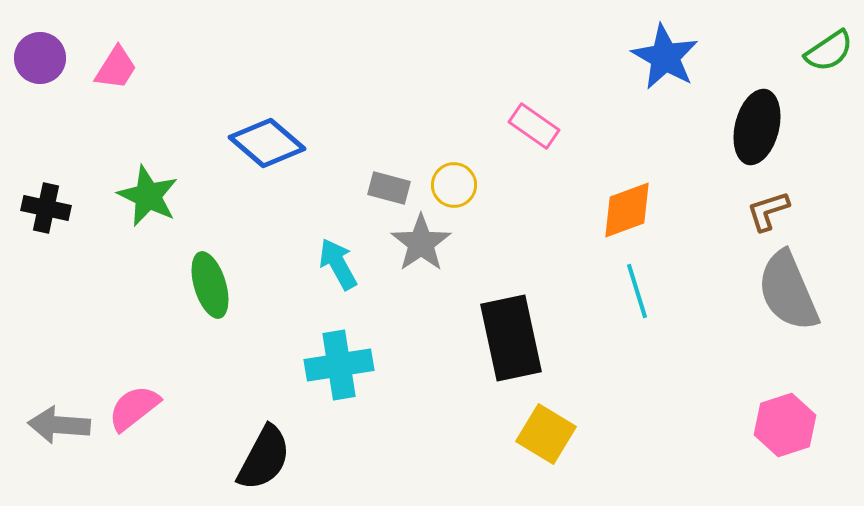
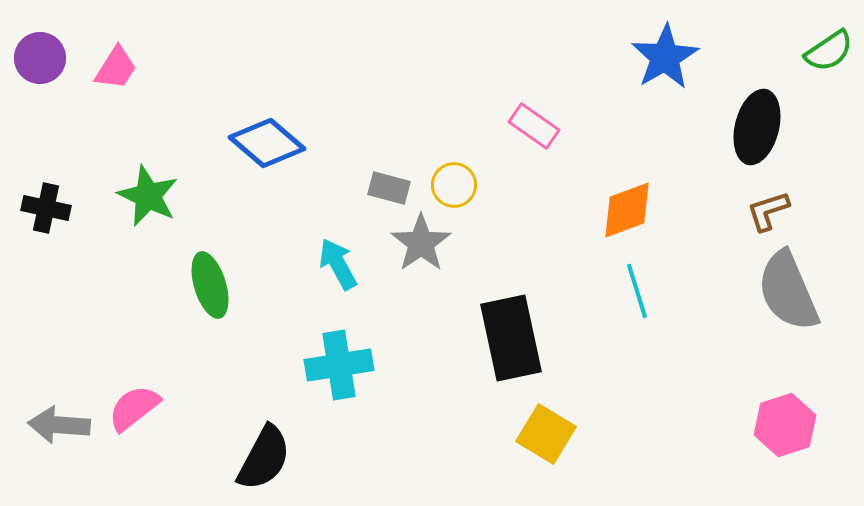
blue star: rotated 12 degrees clockwise
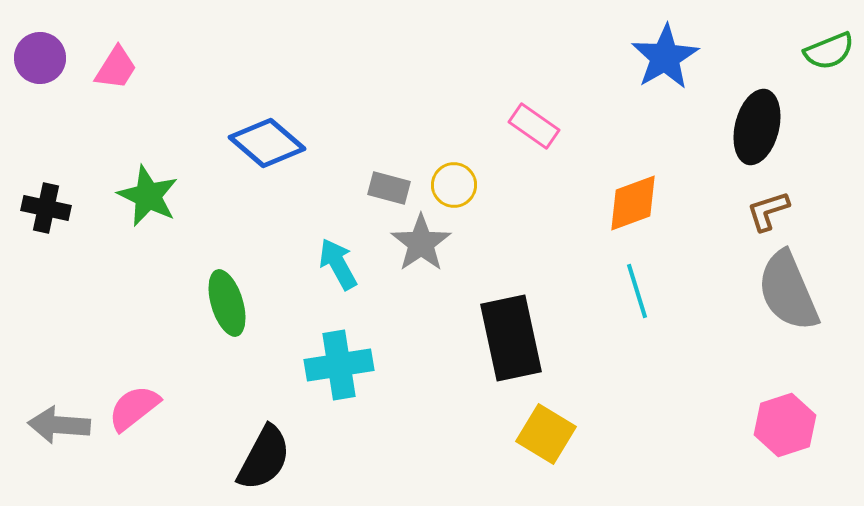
green semicircle: rotated 12 degrees clockwise
orange diamond: moved 6 px right, 7 px up
green ellipse: moved 17 px right, 18 px down
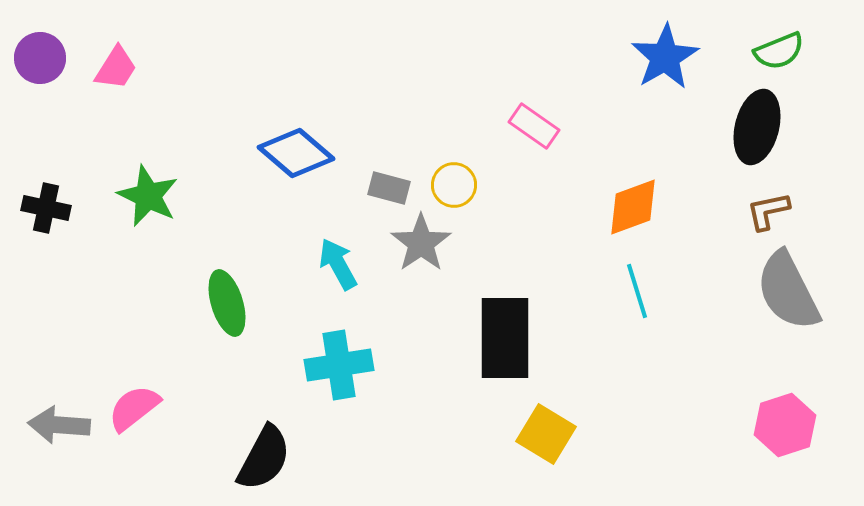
green semicircle: moved 50 px left
blue diamond: moved 29 px right, 10 px down
orange diamond: moved 4 px down
brown L-shape: rotated 6 degrees clockwise
gray semicircle: rotated 4 degrees counterclockwise
black rectangle: moved 6 px left; rotated 12 degrees clockwise
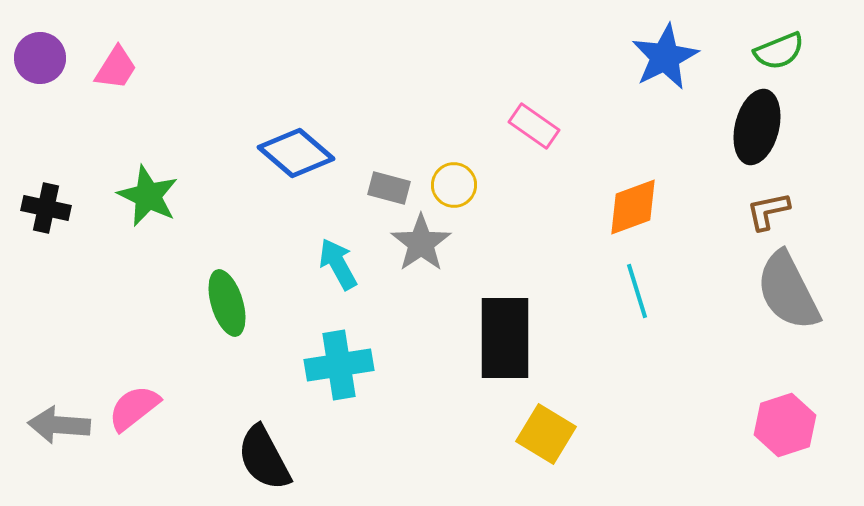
blue star: rotated 4 degrees clockwise
black semicircle: rotated 124 degrees clockwise
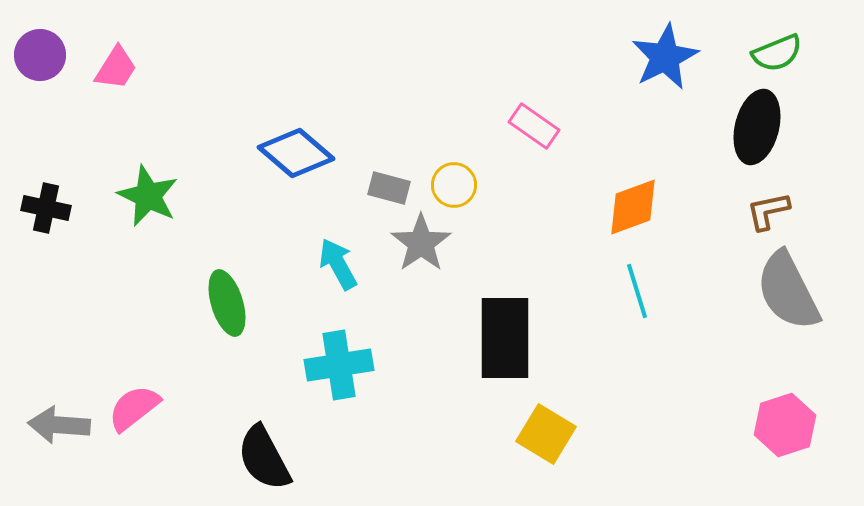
green semicircle: moved 2 px left, 2 px down
purple circle: moved 3 px up
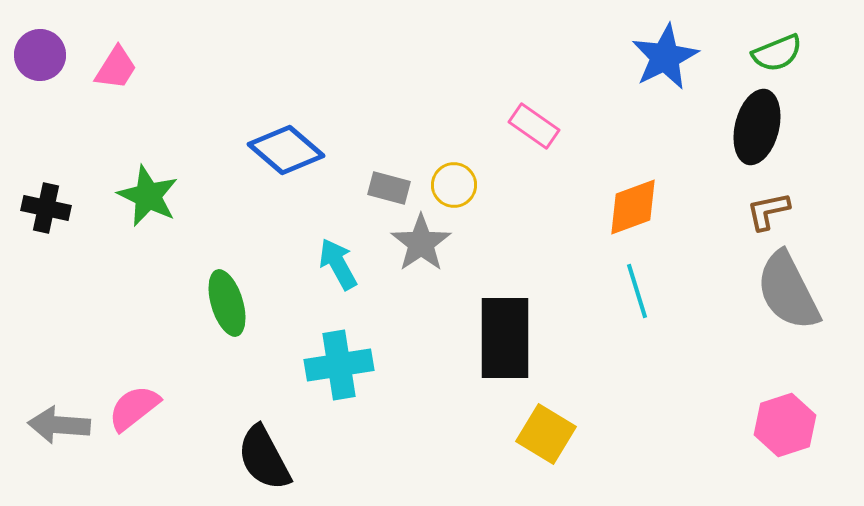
blue diamond: moved 10 px left, 3 px up
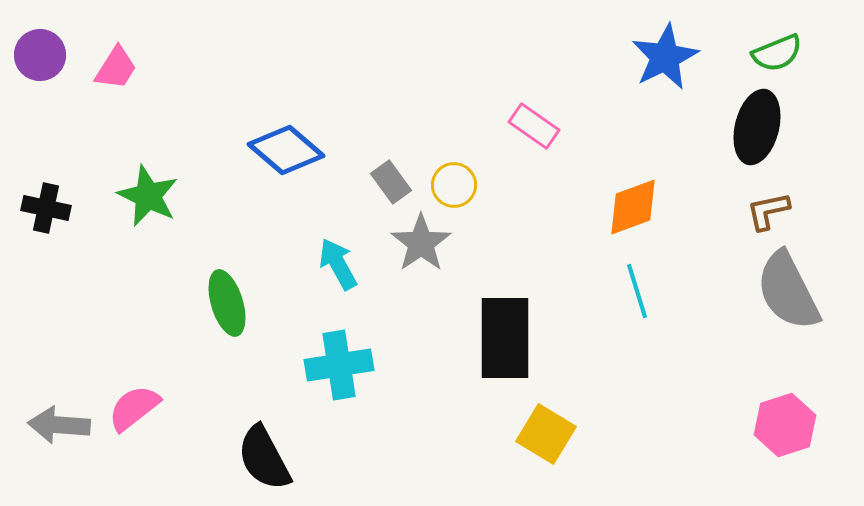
gray rectangle: moved 2 px right, 6 px up; rotated 39 degrees clockwise
